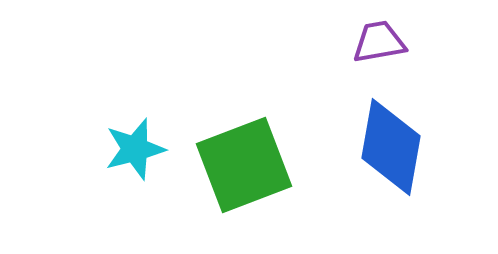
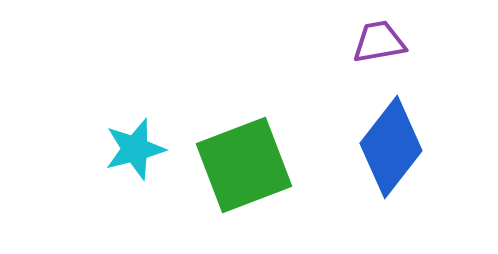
blue diamond: rotated 28 degrees clockwise
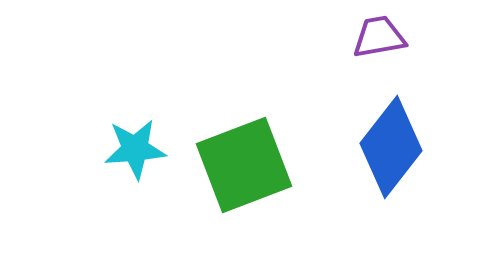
purple trapezoid: moved 5 px up
cyan star: rotated 10 degrees clockwise
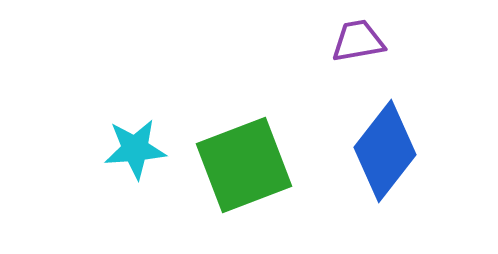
purple trapezoid: moved 21 px left, 4 px down
blue diamond: moved 6 px left, 4 px down
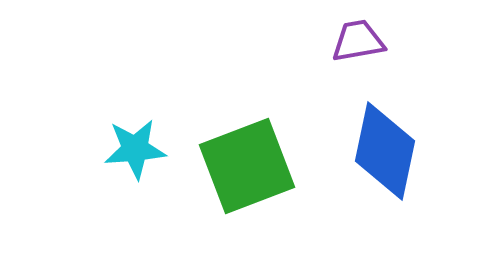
blue diamond: rotated 26 degrees counterclockwise
green square: moved 3 px right, 1 px down
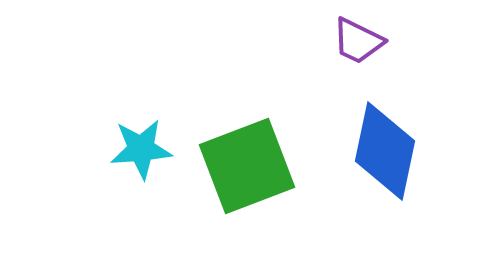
purple trapezoid: rotated 144 degrees counterclockwise
cyan star: moved 6 px right
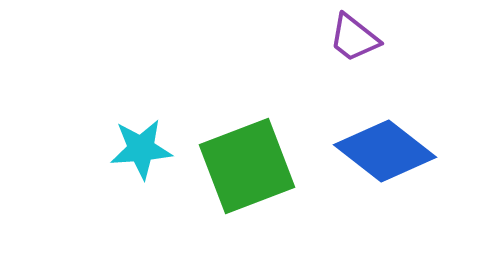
purple trapezoid: moved 4 px left, 3 px up; rotated 12 degrees clockwise
blue diamond: rotated 64 degrees counterclockwise
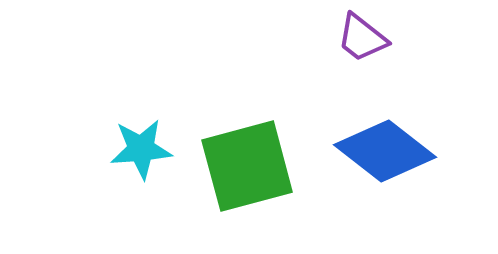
purple trapezoid: moved 8 px right
green square: rotated 6 degrees clockwise
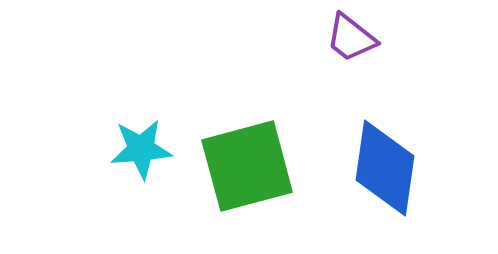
purple trapezoid: moved 11 px left
blue diamond: moved 17 px down; rotated 60 degrees clockwise
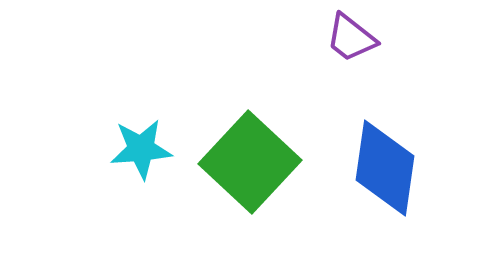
green square: moved 3 px right, 4 px up; rotated 32 degrees counterclockwise
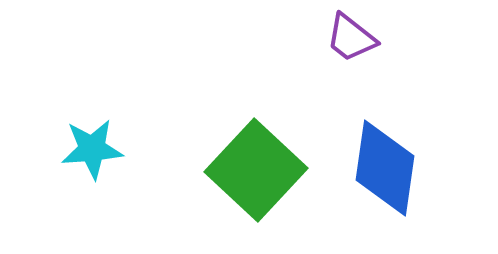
cyan star: moved 49 px left
green square: moved 6 px right, 8 px down
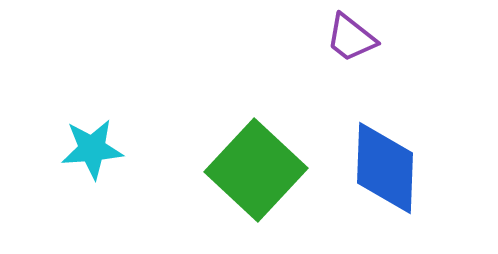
blue diamond: rotated 6 degrees counterclockwise
